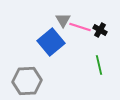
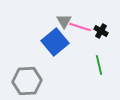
gray triangle: moved 1 px right, 1 px down
black cross: moved 1 px right, 1 px down
blue square: moved 4 px right
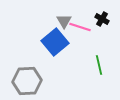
black cross: moved 1 px right, 12 px up
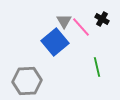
pink line: moved 1 px right; rotated 30 degrees clockwise
green line: moved 2 px left, 2 px down
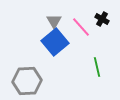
gray triangle: moved 10 px left
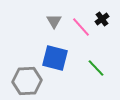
black cross: rotated 24 degrees clockwise
blue square: moved 16 px down; rotated 36 degrees counterclockwise
green line: moved 1 px left, 1 px down; rotated 30 degrees counterclockwise
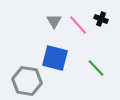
black cross: moved 1 px left; rotated 32 degrees counterclockwise
pink line: moved 3 px left, 2 px up
gray hexagon: rotated 12 degrees clockwise
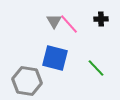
black cross: rotated 24 degrees counterclockwise
pink line: moved 9 px left, 1 px up
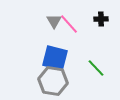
gray hexagon: moved 26 px right
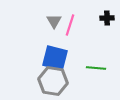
black cross: moved 6 px right, 1 px up
pink line: moved 1 px right, 1 px down; rotated 60 degrees clockwise
green line: rotated 42 degrees counterclockwise
